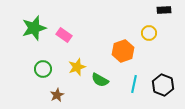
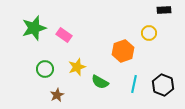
green circle: moved 2 px right
green semicircle: moved 2 px down
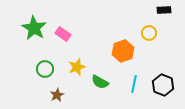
green star: rotated 25 degrees counterclockwise
pink rectangle: moved 1 px left, 1 px up
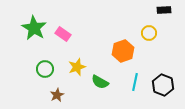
cyan line: moved 1 px right, 2 px up
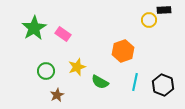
green star: rotated 10 degrees clockwise
yellow circle: moved 13 px up
green circle: moved 1 px right, 2 px down
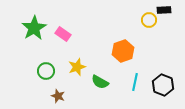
brown star: moved 1 px right, 1 px down; rotated 24 degrees counterclockwise
